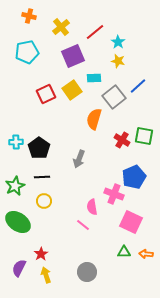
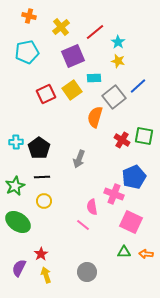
orange semicircle: moved 1 px right, 2 px up
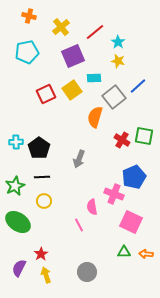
pink line: moved 4 px left; rotated 24 degrees clockwise
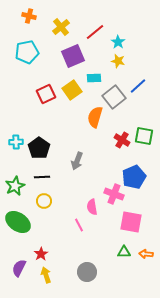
gray arrow: moved 2 px left, 2 px down
pink square: rotated 15 degrees counterclockwise
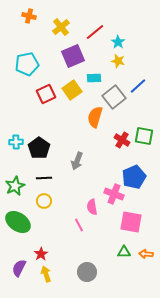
cyan pentagon: moved 12 px down
black line: moved 2 px right, 1 px down
yellow arrow: moved 1 px up
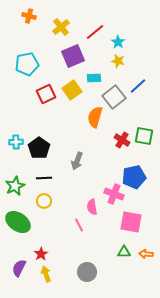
blue pentagon: rotated 10 degrees clockwise
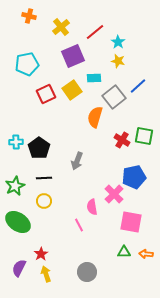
pink cross: rotated 24 degrees clockwise
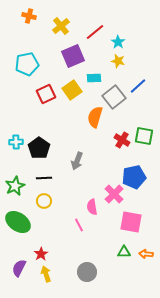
yellow cross: moved 1 px up
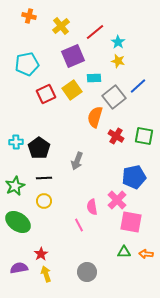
red cross: moved 6 px left, 4 px up
pink cross: moved 3 px right, 6 px down
purple semicircle: rotated 54 degrees clockwise
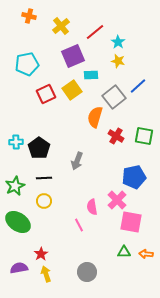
cyan rectangle: moved 3 px left, 3 px up
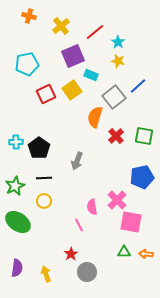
cyan rectangle: rotated 24 degrees clockwise
red cross: rotated 14 degrees clockwise
blue pentagon: moved 8 px right
red star: moved 30 px right
purple semicircle: moved 2 px left; rotated 108 degrees clockwise
